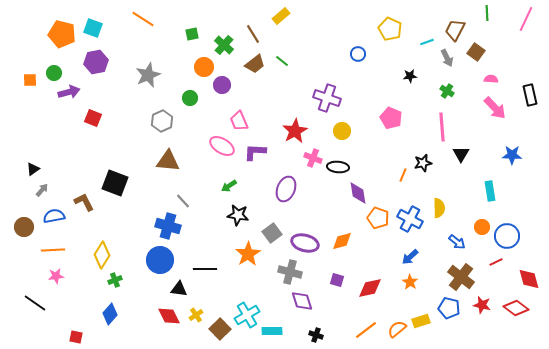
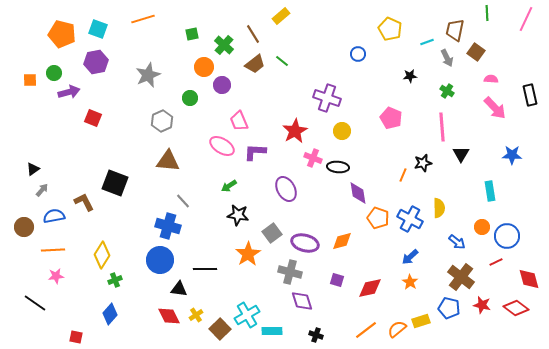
orange line at (143, 19): rotated 50 degrees counterclockwise
cyan square at (93, 28): moved 5 px right, 1 px down
brown trapezoid at (455, 30): rotated 15 degrees counterclockwise
purple ellipse at (286, 189): rotated 50 degrees counterclockwise
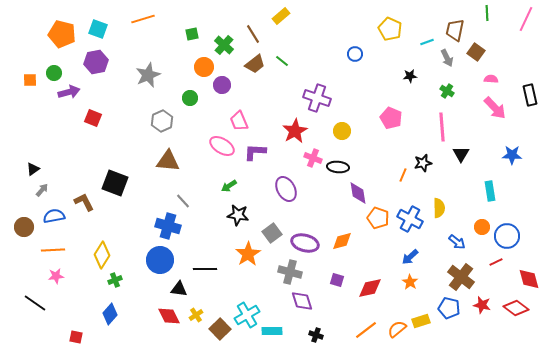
blue circle at (358, 54): moved 3 px left
purple cross at (327, 98): moved 10 px left
